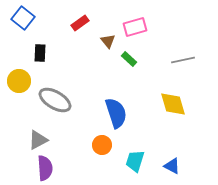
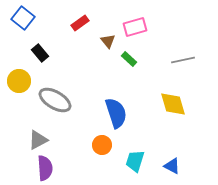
black rectangle: rotated 42 degrees counterclockwise
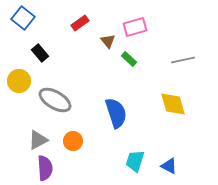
orange circle: moved 29 px left, 4 px up
blue triangle: moved 3 px left
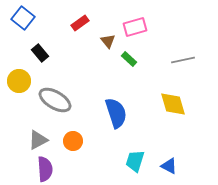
purple semicircle: moved 1 px down
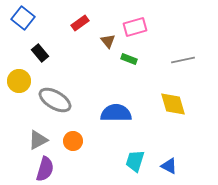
green rectangle: rotated 21 degrees counterclockwise
blue semicircle: rotated 72 degrees counterclockwise
purple semicircle: rotated 20 degrees clockwise
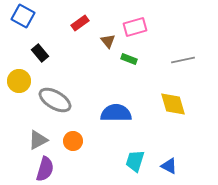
blue square: moved 2 px up; rotated 10 degrees counterclockwise
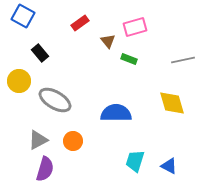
yellow diamond: moved 1 px left, 1 px up
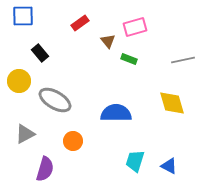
blue square: rotated 30 degrees counterclockwise
gray triangle: moved 13 px left, 6 px up
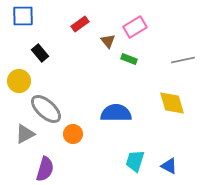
red rectangle: moved 1 px down
pink rectangle: rotated 15 degrees counterclockwise
gray ellipse: moved 9 px left, 9 px down; rotated 12 degrees clockwise
orange circle: moved 7 px up
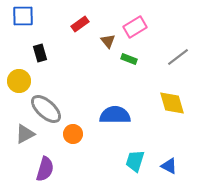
black rectangle: rotated 24 degrees clockwise
gray line: moved 5 px left, 3 px up; rotated 25 degrees counterclockwise
blue semicircle: moved 1 px left, 2 px down
